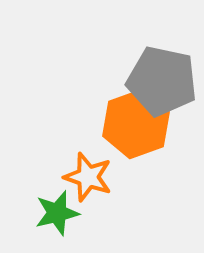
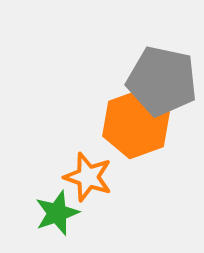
green star: rotated 6 degrees counterclockwise
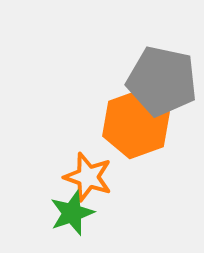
green star: moved 15 px right
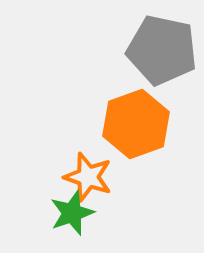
gray pentagon: moved 31 px up
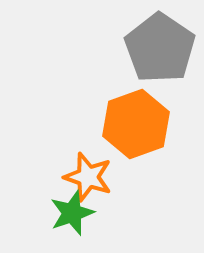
gray pentagon: moved 2 px left, 2 px up; rotated 22 degrees clockwise
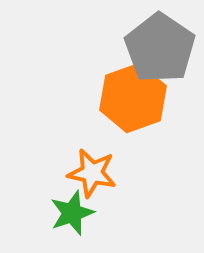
orange hexagon: moved 3 px left, 26 px up
orange star: moved 4 px right, 4 px up; rotated 6 degrees counterclockwise
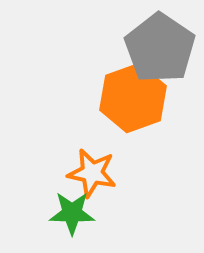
green star: rotated 21 degrees clockwise
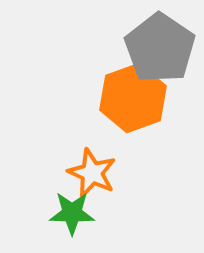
orange star: rotated 12 degrees clockwise
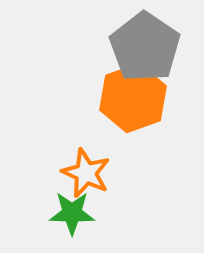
gray pentagon: moved 15 px left, 1 px up
orange star: moved 6 px left
